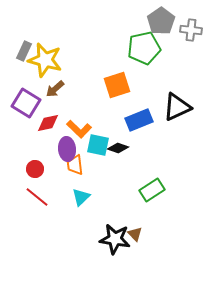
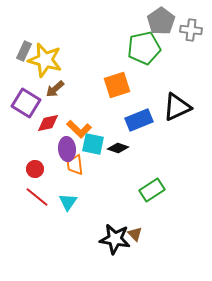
cyan square: moved 5 px left, 1 px up
cyan triangle: moved 13 px left, 5 px down; rotated 12 degrees counterclockwise
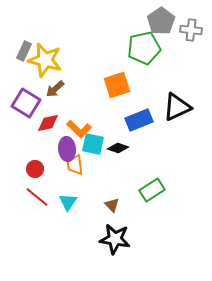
brown triangle: moved 23 px left, 29 px up
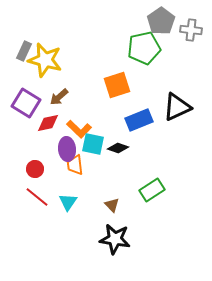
brown arrow: moved 4 px right, 8 px down
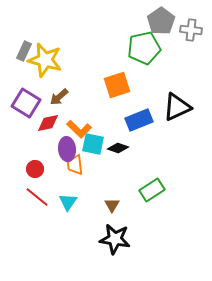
brown triangle: rotated 14 degrees clockwise
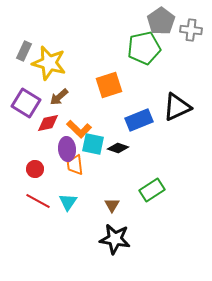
yellow star: moved 4 px right, 3 px down
orange square: moved 8 px left
red line: moved 1 px right, 4 px down; rotated 10 degrees counterclockwise
